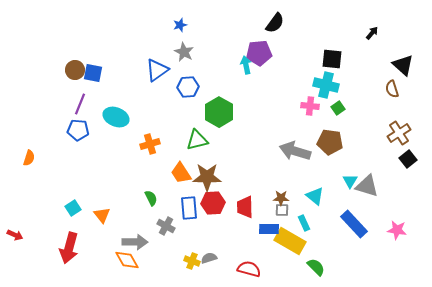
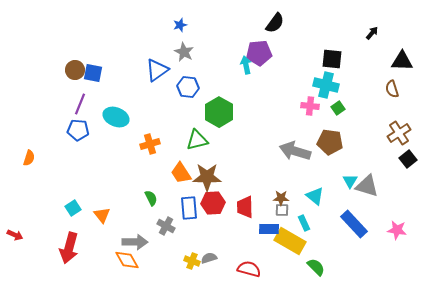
black triangle at (403, 65): moved 1 px left, 4 px up; rotated 40 degrees counterclockwise
blue hexagon at (188, 87): rotated 10 degrees clockwise
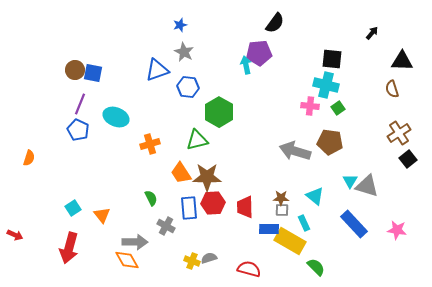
blue triangle at (157, 70): rotated 15 degrees clockwise
blue pentagon at (78, 130): rotated 20 degrees clockwise
